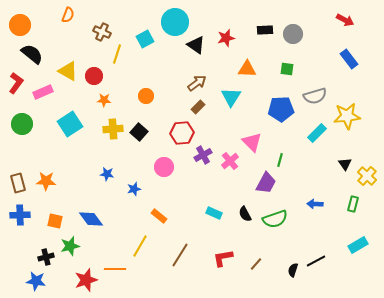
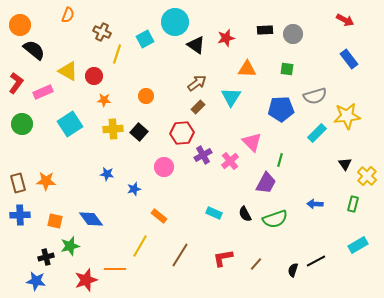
black semicircle at (32, 54): moved 2 px right, 4 px up
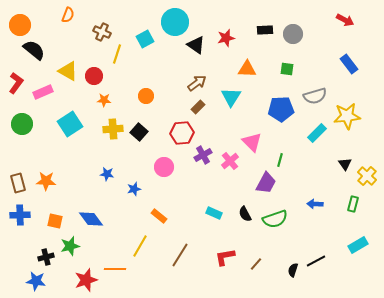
blue rectangle at (349, 59): moved 5 px down
red L-shape at (223, 258): moved 2 px right, 1 px up
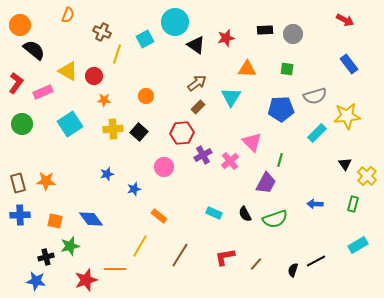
blue star at (107, 174): rotated 24 degrees counterclockwise
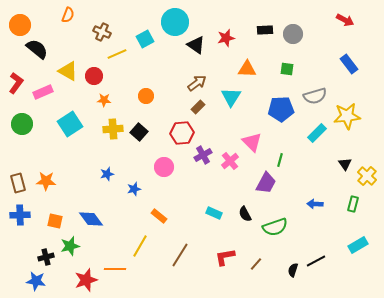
black semicircle at (34, 50): moved 3 px right, 1 px up
yellow line at (117, 54): rotated 48 degrees clockwise
green semicircle at (275, 219): moved 8 px down
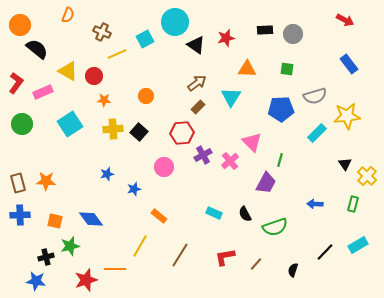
black line at (316, 261): moved 9 px right, 9 px up; rotated 18 degrees counterclockwise
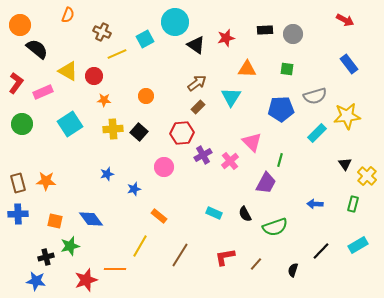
blue cross at (20, 215): moved 2 px left, 1 px up
black line at (325, 252): moved 4 px left, 1 px up
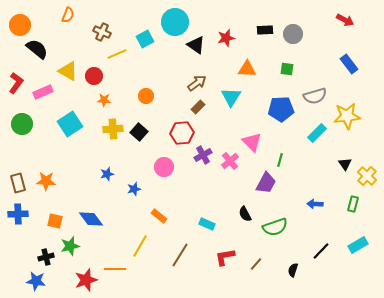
cyan rectangle at (214, 213): moved 7 px left, 11 px down
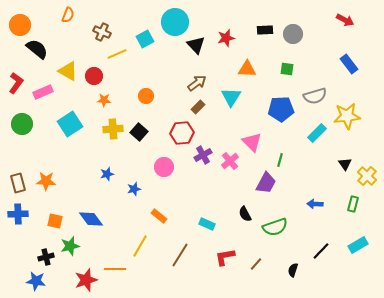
black triangle at (196, 45): rotated 12 degrees clockwise
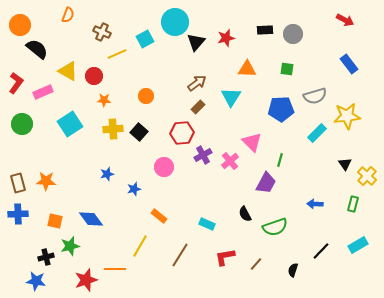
black triangle at (196, 45): moved 3 px up; rotated 24 degrees clockwise
